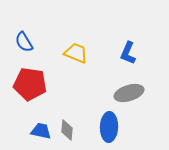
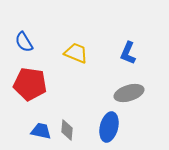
blue ellipse: rotated 12 degrees clockwise
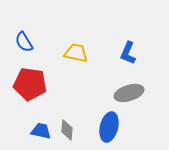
yellow trapezoid: rotated 10 degrees counterclockwise
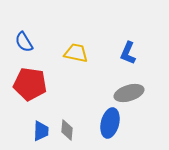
blue ellipse: moved 1 px right, 4 px up
blue trapezoid: rotated 80 degrees clockwise
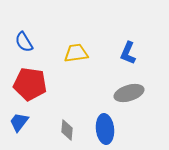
yellow trapezoid: rotated 20 degrees counterclockwise
blue ellipse: moved 5 px left, 6 px down; rotated 20 degrees counterclockwise
blue trapezoid: moved 22 px left, 9 px up; rotated 145 degrees counterclockwise
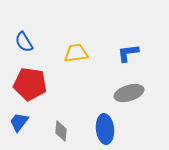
blue L-shape: rotated 60 degrees clockwise
gray diamond: moved 6 px left, 1 px down
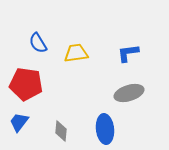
blue semicircle: moved 14 px right, 1 px down
red pentagon: moved 4 px left
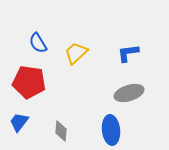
yellow trapezoid: rotated 35 degrees counterclockwise
red pentagon: moved 3 px right, 2 px up
blue ellipse: moved 6 px right, 1 px down
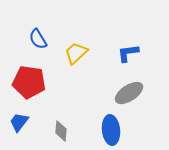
blue semicircle: moved 4 px up
gray ellipse: rotated 16 degrees counterclockwise
